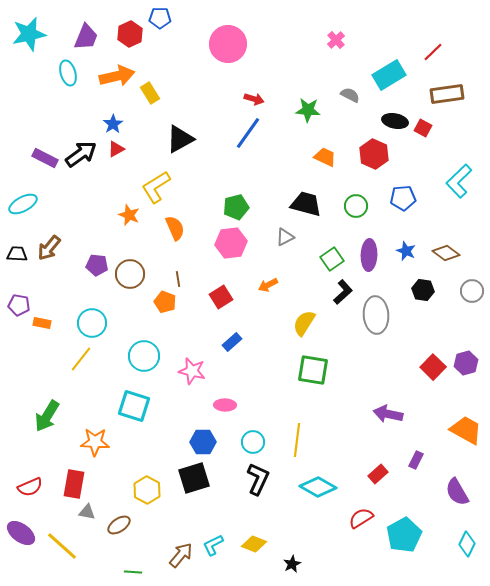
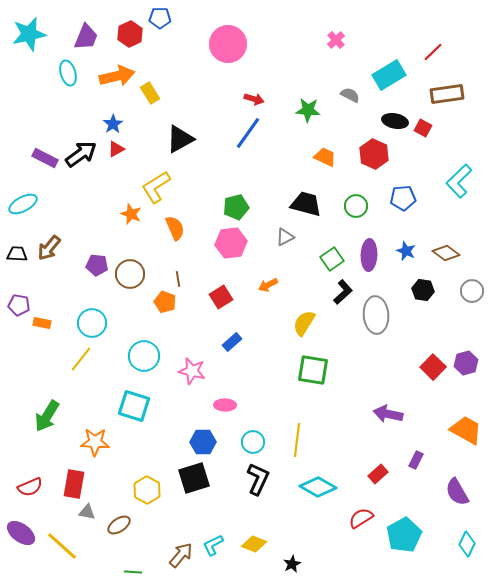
orange star at (129, 215): moved 2 px right, 1 px up
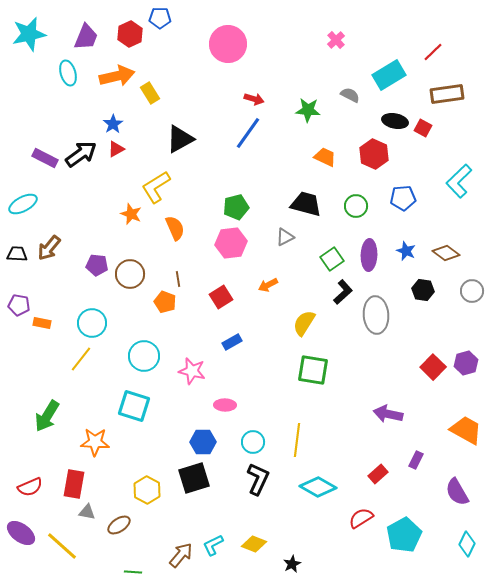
blue rectangle at (232, 342): rotated 12 degrees clockwise
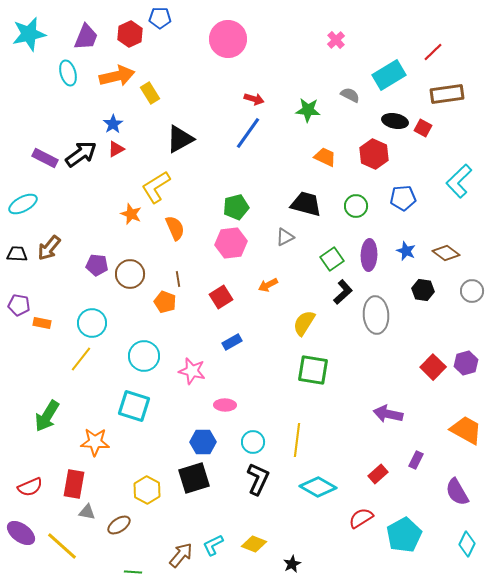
pink circle at (228, 44): moved 5 px up
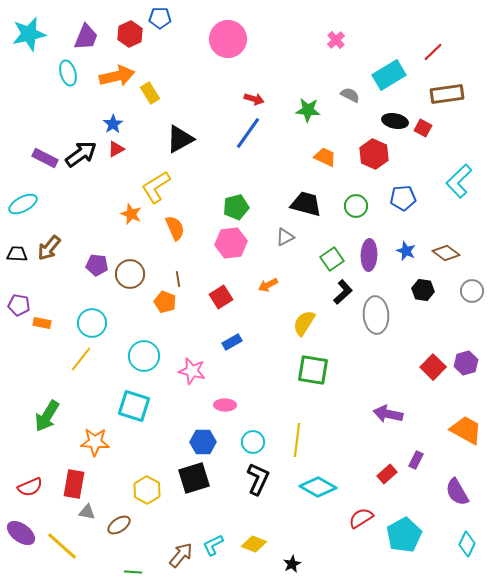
red rectangle at (378, 474): moved 9 px right
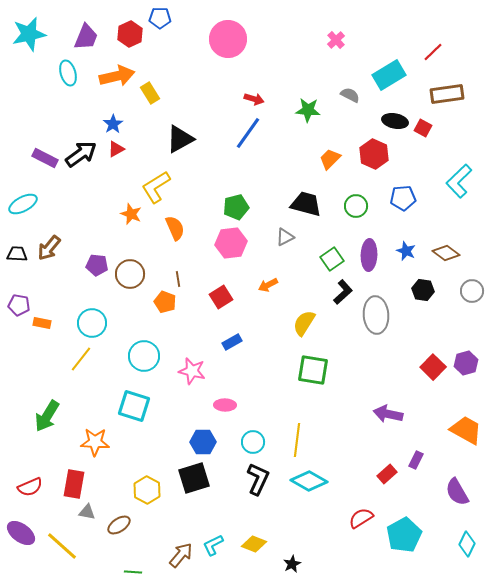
orange trapezoid at (325, 157): moved 5 px right, 2 px down; rotated 70 degrees counterclockwise
cyan diamond at (318, 487): moved 9 px left, 6 px up
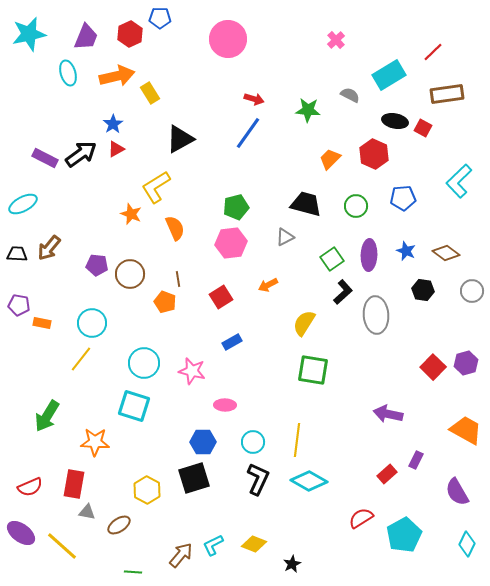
cyan circle at (144, 356): moved 7 px down
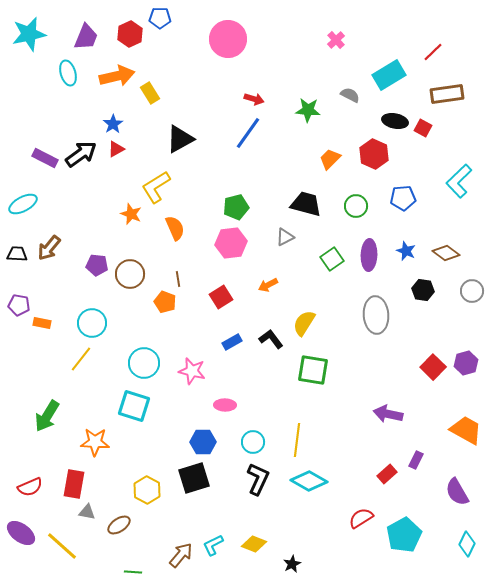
black L-shape at (343, 292): moved 72 px left, 47 px down; rotated 85 degrees counterclockwise
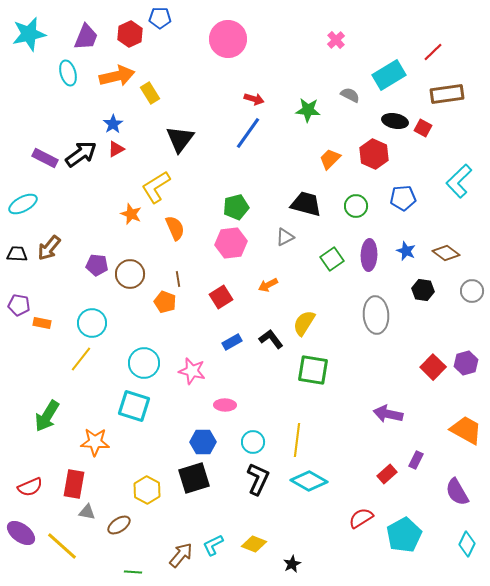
black triangle at (180, 139): rotated 24 degrees counterclockwise
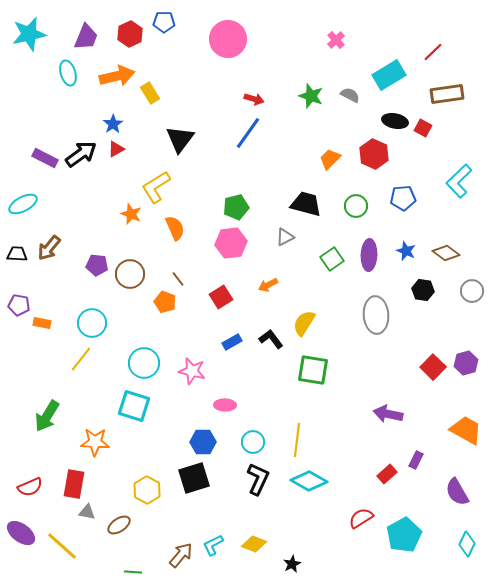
blue pentagon at (160, 18): moved 4 px right, 4 px down
green star at (308, 110): moved 3 px right, 14 px up; rotated 15 degrees clockwise
brown line at (178, 279): rotated 28 degrees counterclockwise
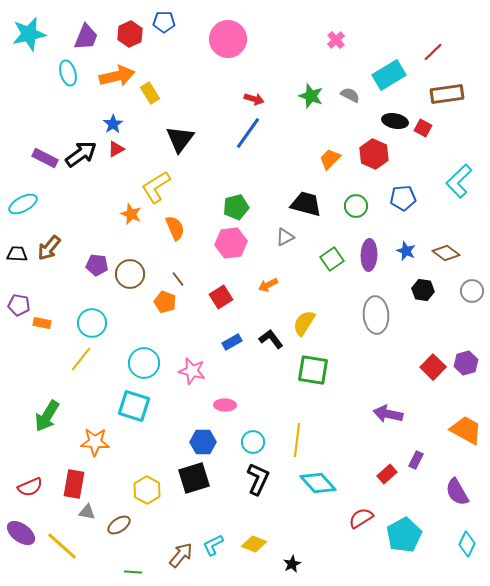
cyan diamond at (309, 481): moved 9 px right, 2 px down; rotated 18 degrees clockwise
